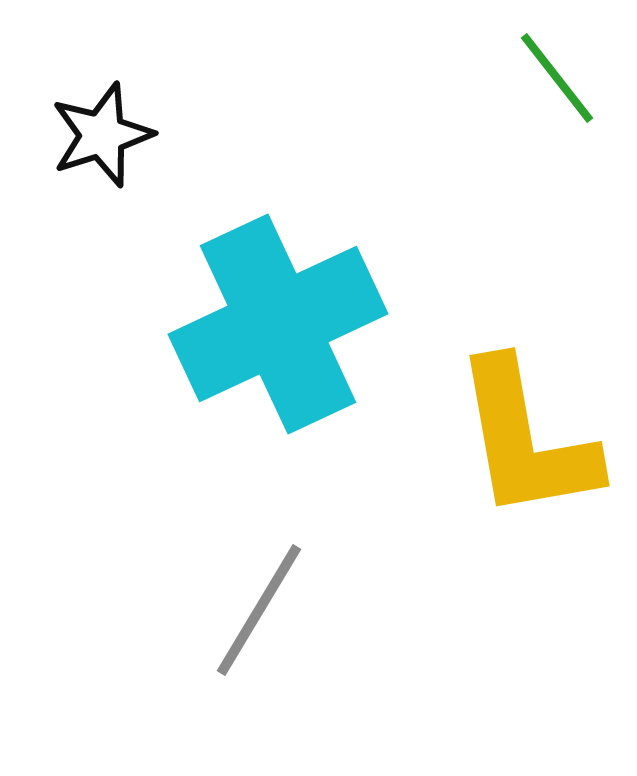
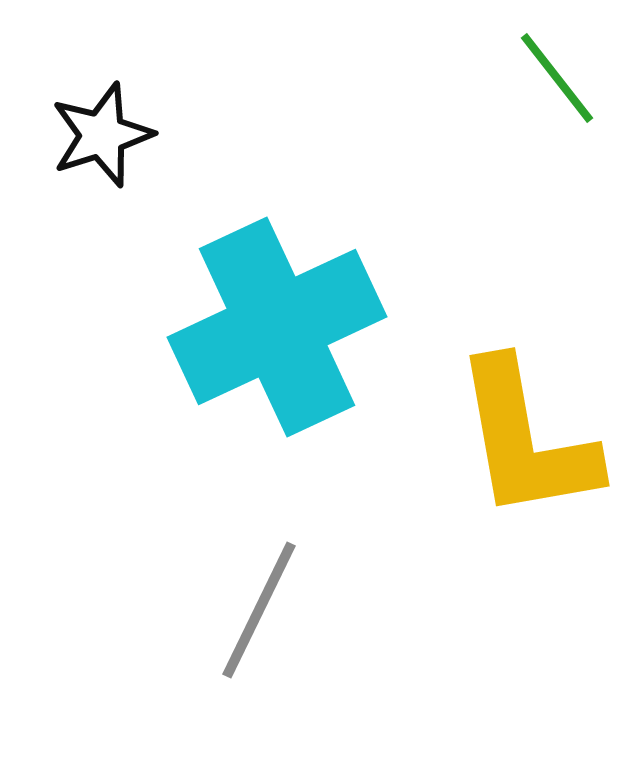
cyan cross: moved 1 px left, 3 px down
gray line: rotated 5 degrees counterclockwise
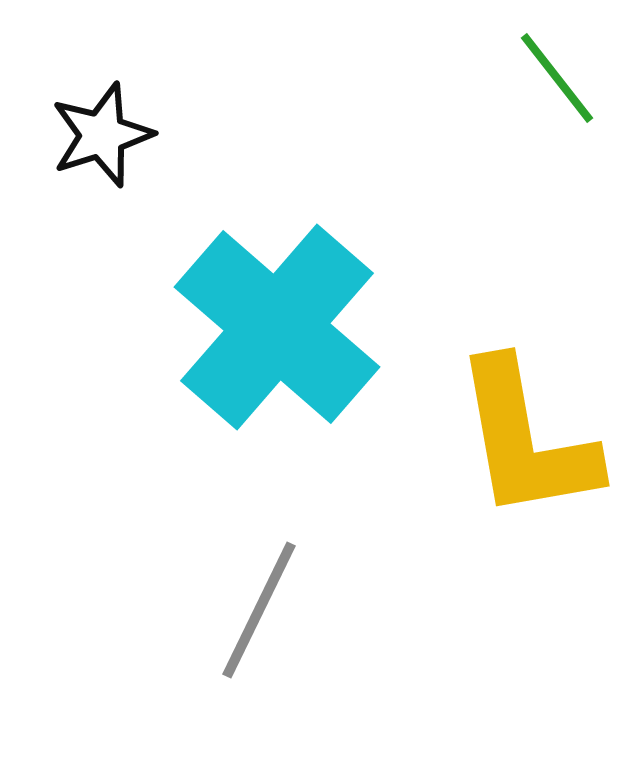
cyan cross: rotated 24 degrees counterclockwise
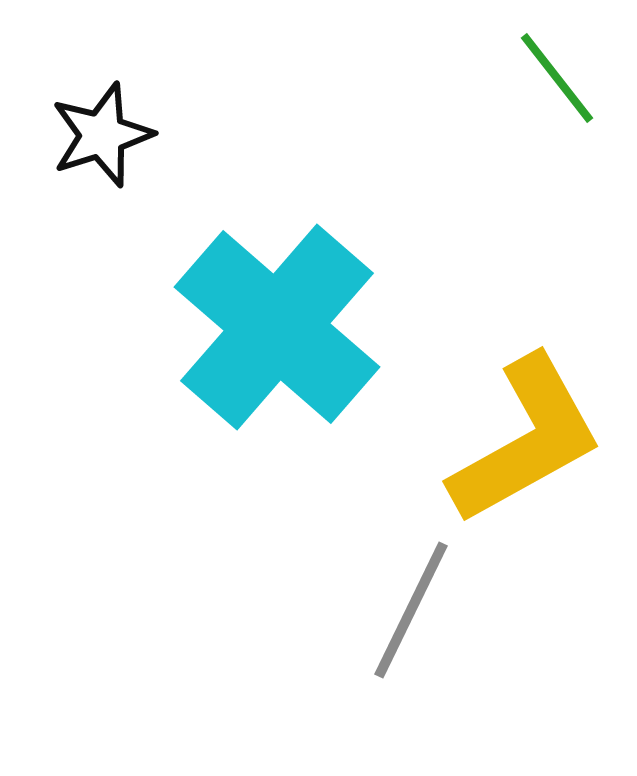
yellow L-shape: rotated 109 degrees counterclockwise
gray line: moved 152 px right
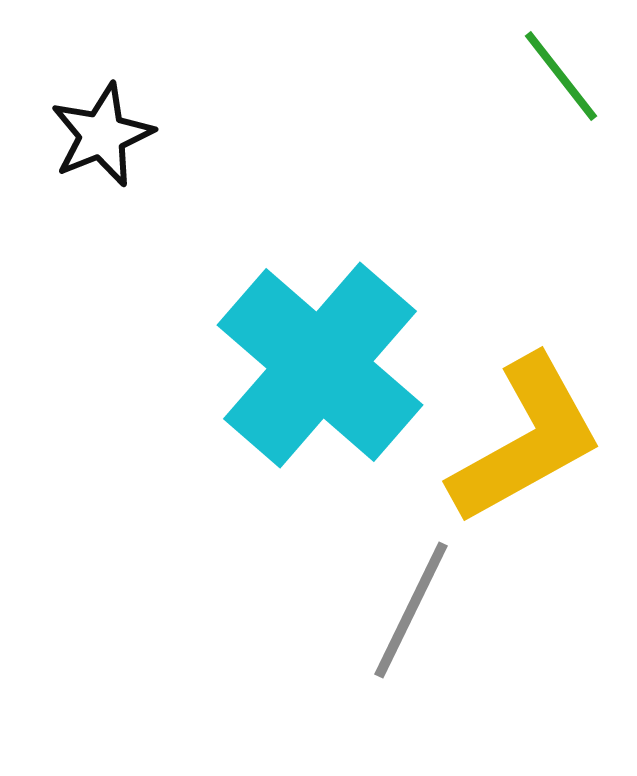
green line: moved 4 px right, 2 px up
black star: rotated 4 degrees counterclockwise
cyan cross: moved 43 px right, 38 px down
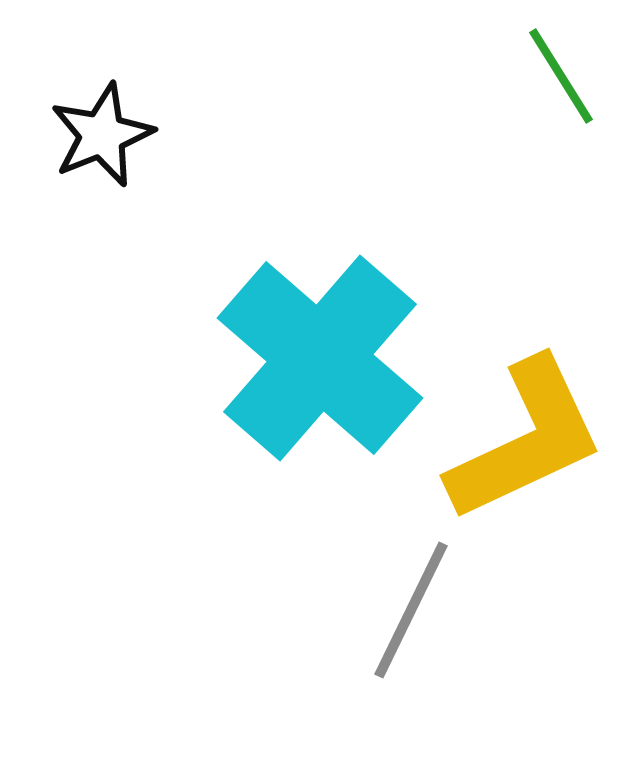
green line: rotated 6 degrees clockwise
cyan cross: moved 7 px up
yellow L-shape: rotated 4 degrees clockwise
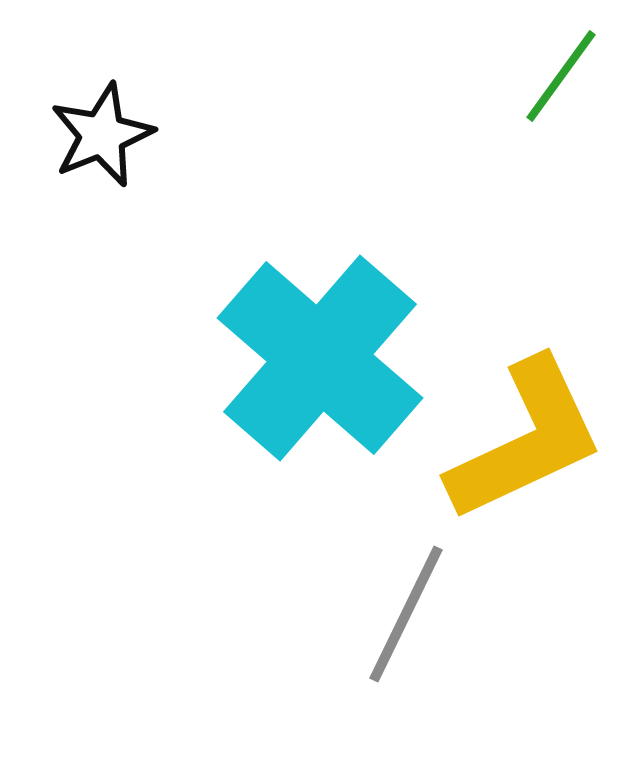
green line: rotated 68 degrees clockwise
gray line: moved 5 px left, 4 px down
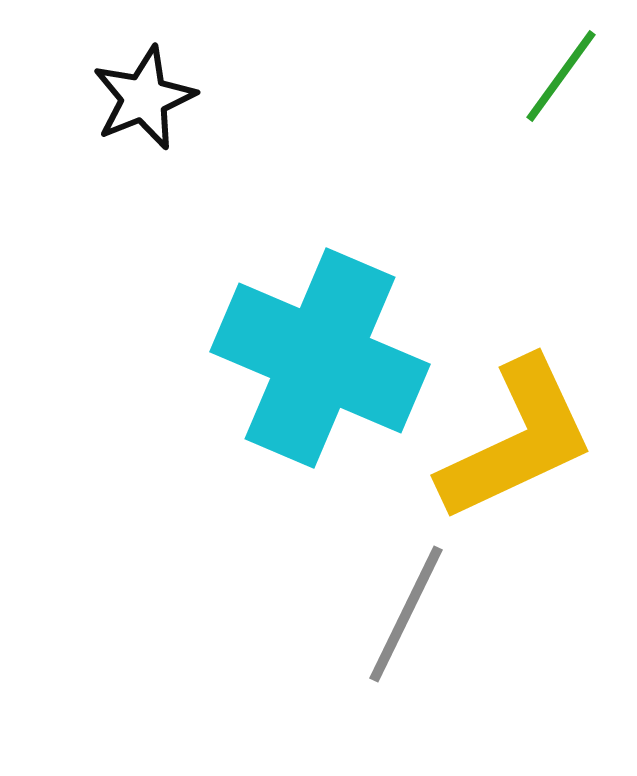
black star: moved 42 px right, 37 px up
cyan cross: rotated 18 degrees counterclockwise
yellow L-shape: moved 9 px left
